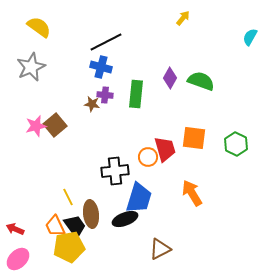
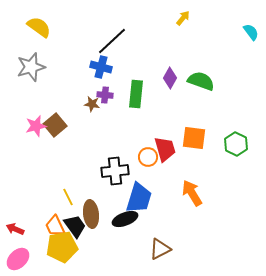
cyan semicircle: moved 1 px right, 5 px up; rotated 114 degrees clockwise
black line: moved 6 px right, 1 px up; rotated 16 degrees counterclockwise
gray star: rotated 8 degrees clockwise
yellow pentagon: moved 7 px left
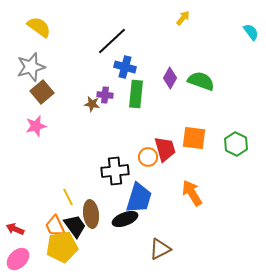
blue cross: moved 24 px right
brown square: moved 13 px left, 33 px up
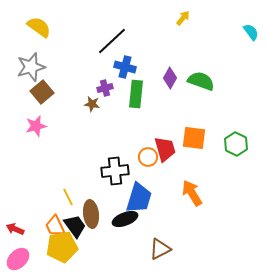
purple cross: moved 7 px up; rotated 21 degrees counterclockwise
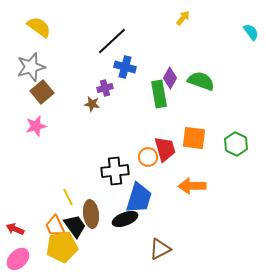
green rectangle: moved 23 px right; rotated 16 degrees counterclockwise
orange arrow: moved 7 px up; rotated 60 degrees counterclockwise
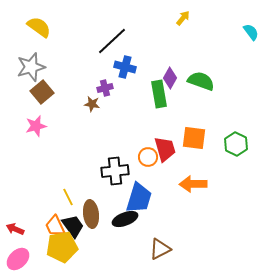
orange arrow: moved 1 px right, 2 px up
black trapezoid: moved 2 px left
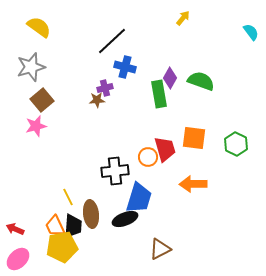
brown square: moved 8 px down
brown star: moved 5 px right, 4 px up; rotated 14 degrees counterclockwise
black trapezoid: rotated 40 degrees clockwise
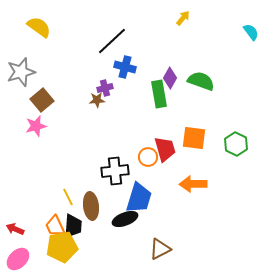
gray star: moved 10 px left, 5 px down
brown ellipse: moved 8 px up
